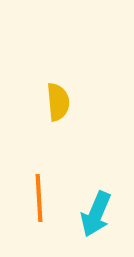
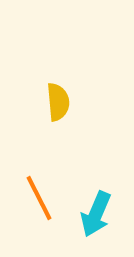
orange line: rotated 24 degrees counterclockwise
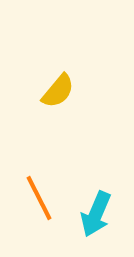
yellow semicircle: moved 11 px up; rotated 45 degrees clockwise
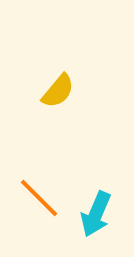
orange line: rotated 18 degrees counterclockwise
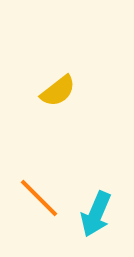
yellow semicircle: rotated 12 degrees clockwise
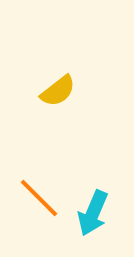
cyan arrow: moved 3 px left, 1 px up
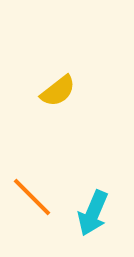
orange line: moved 7 px left, 1 px up
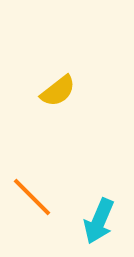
cyan arrow: moved 6 px right, 8 px down
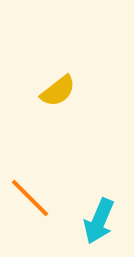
orange line: moved 2 px left, 1 px down
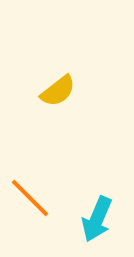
cyan arrow: moved 2 px left, 2 px up
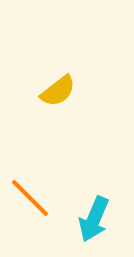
cyan arrow: moved 3 px left
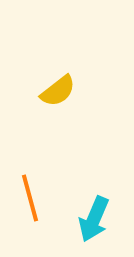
orange line: rotated 30 degrees clockwise
